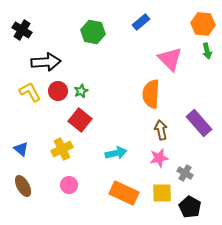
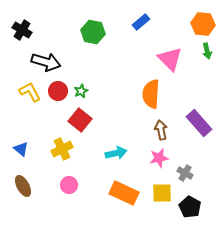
black arrow: rotated 20 degrees clockwise
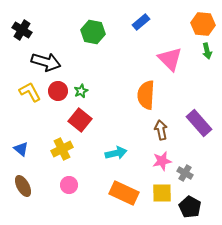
orange semicircle: moved 5 px left, 1 px down
pink star: moved 3 px right, 3 px down
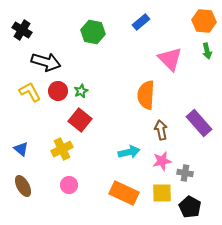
orange hexagon: moved 1 px right, 3 px up
cyan arrow: moved 13 px right, 1 px up
gray cross: rotated 21 degrees counterclockwise
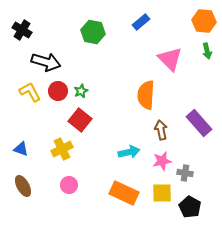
blue triangle: rotated 21 degrees counterclockwise
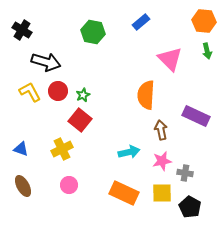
green star: moved 2 px right, 4 px down
purple rectangle: moved 3 px left, 7 px up; rotated 24 degrees counterclockwise
